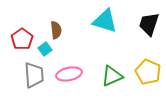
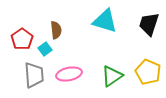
green triangle: rotated 10 degrees counterclockwise
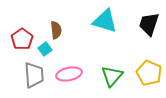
yellow pentagon: moved 1 px right, 1 px down
green triangle: rotated 15 degrees counterclockwise
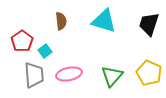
cyan triangle: moved 1 px left
brown semicircle: moved 5 px right, 9 px up
red pentagon: moved 2 px down
cyan square: moved 2 px down
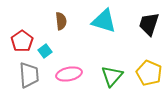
gray trapezoid: moved 5 px left
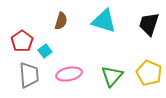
brown semicircle: rotated 24 degrees clockwise
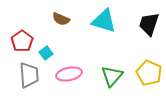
brown semicircle: moved 2 px up; rotated 96 degrees clockwise
cyan square: moved 1 px right, 2 px down
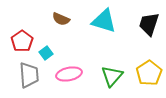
yellow pentagon: rotated 15 degrees clockwise
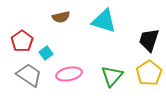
brown semicircle: moved 2 px up; rotated 36 degrees counterclockwise
black trapezoid: moved 16 px down
gray trapezoid: rotated 52 degrees counterclockwise
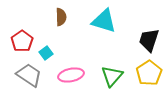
brown semicircle: rotated 78 degrees counterclockwise
pink ellipse: moved 2 px right, 1 px down
